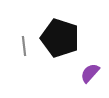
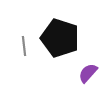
purple semicircle: moved 2 px left
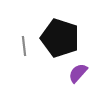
purple semicircle: moved 10 px left
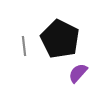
black pentagon: moved 1 px down; rotated 9 degrees clockwise
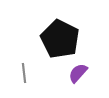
gray line: moved 27 px down
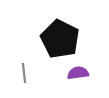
purple semicircle: rotated 40 degrees clockwise
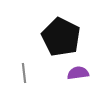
black pentagon: moved 1 px right, 2 px up
